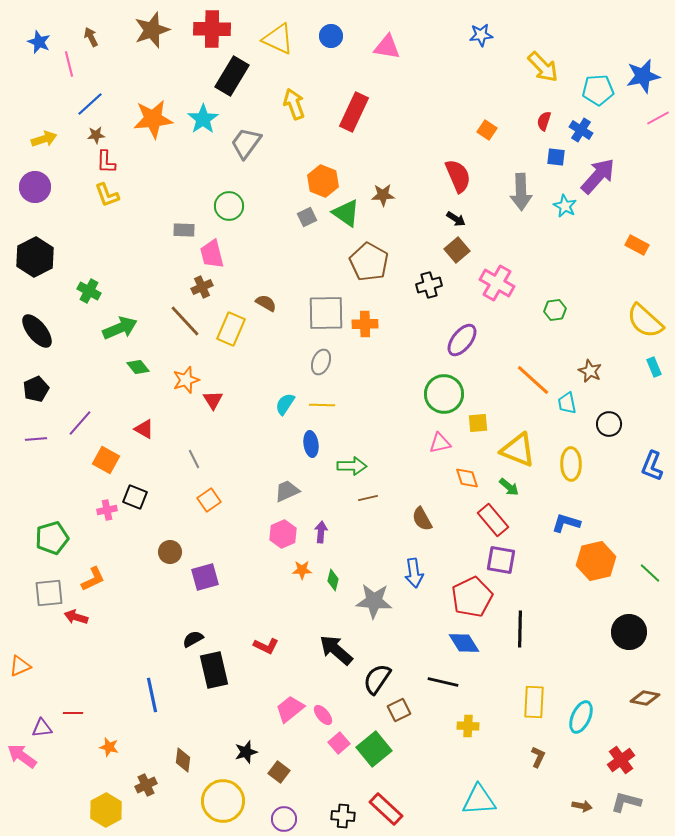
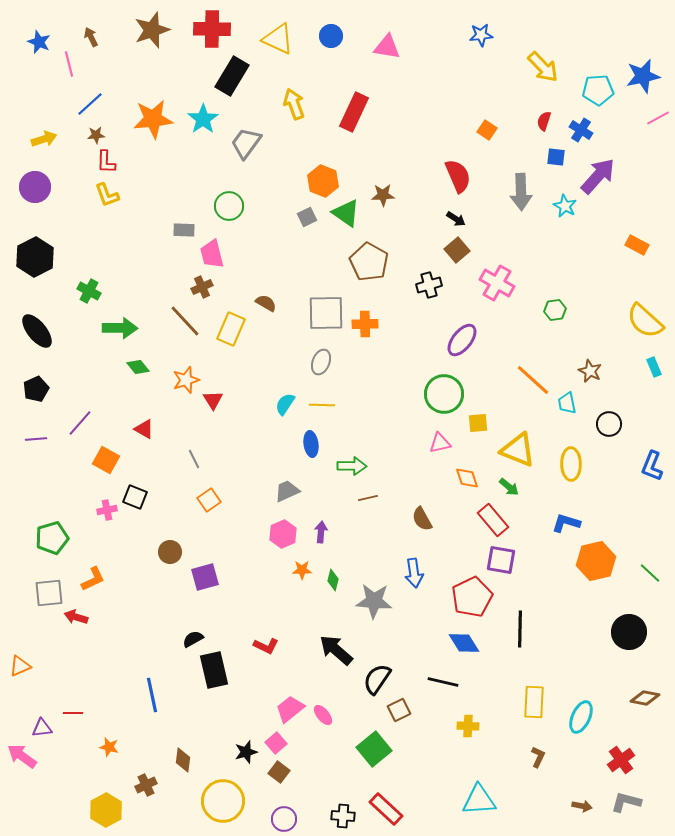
green arrow at (120, 328): rotated 24 degrees clockwise
pink square at (339, 743): moved 63 px left
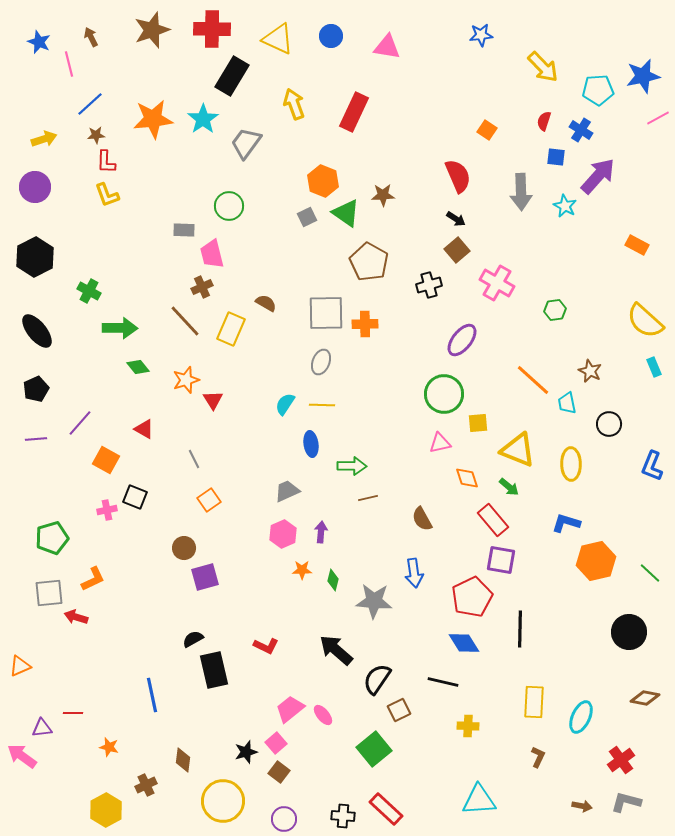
brown circle at (170, 552): moved 14 px right, 4 px up
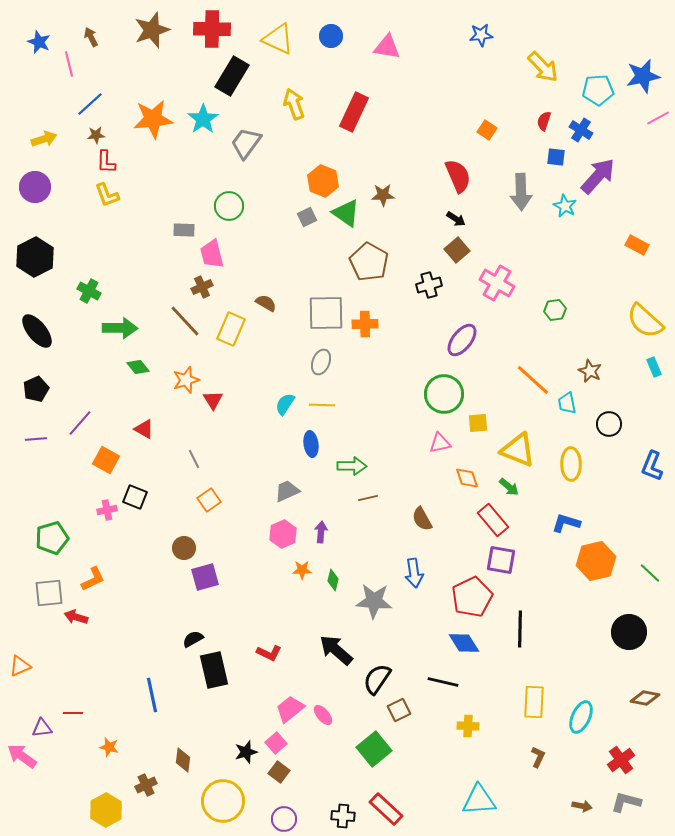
red L-shape at (266, 646): moved 3 px right, 7 px down
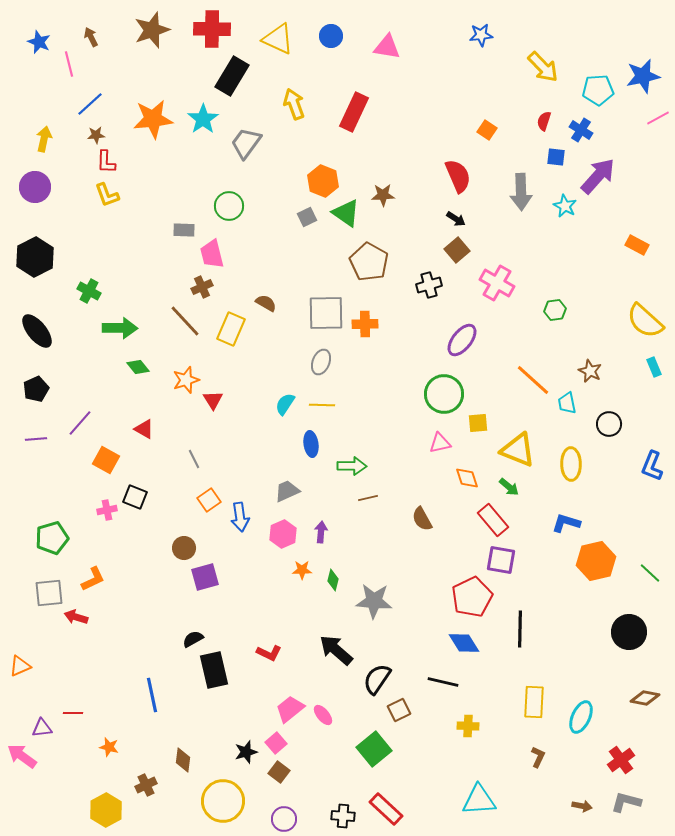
yellow arrow at (44, 139): rotated 60 degrees counterclockwise
blue arrow at (414, 573): moved 174 px left, 56 px up
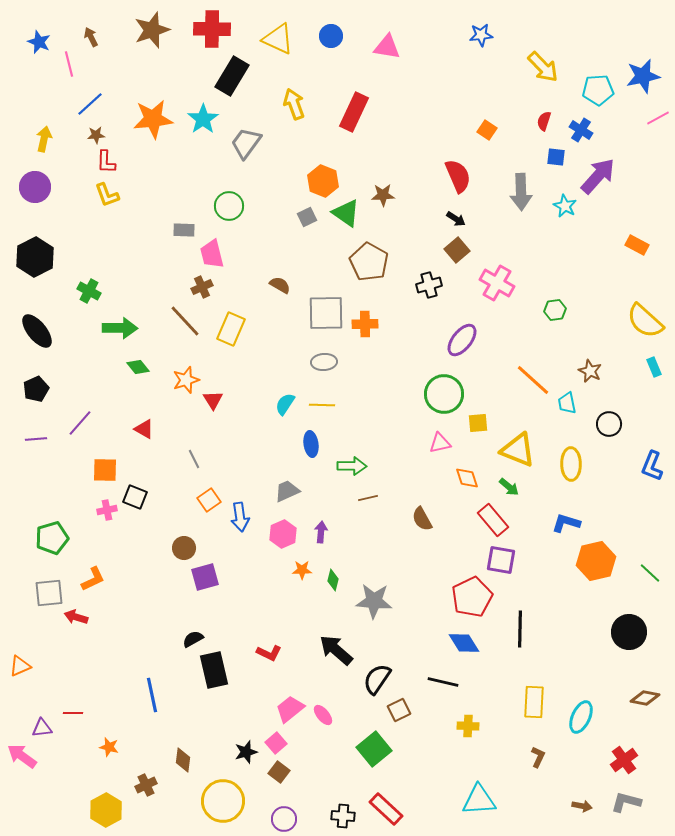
brown semicircle at (266, 303): moved 14 px right, 18 px up
gray ellipse at (321, 362): moved 3 px right; rotated 65 degrees clockwise
orange square at (106, 460): moved 1 px left, 10 px down; rotated 28 degrees counterclockwise
red cross at (621, 760): moved 3 px right
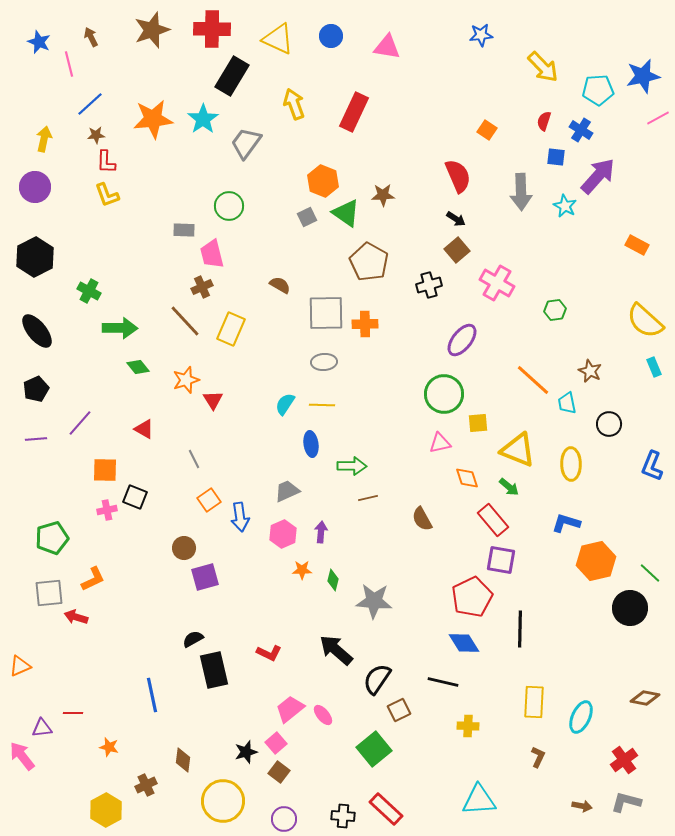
black circle at (629, 632): moved 1 px right, 24 px up
pink arrow at (22, 756): rotated 16 degrees clockwise
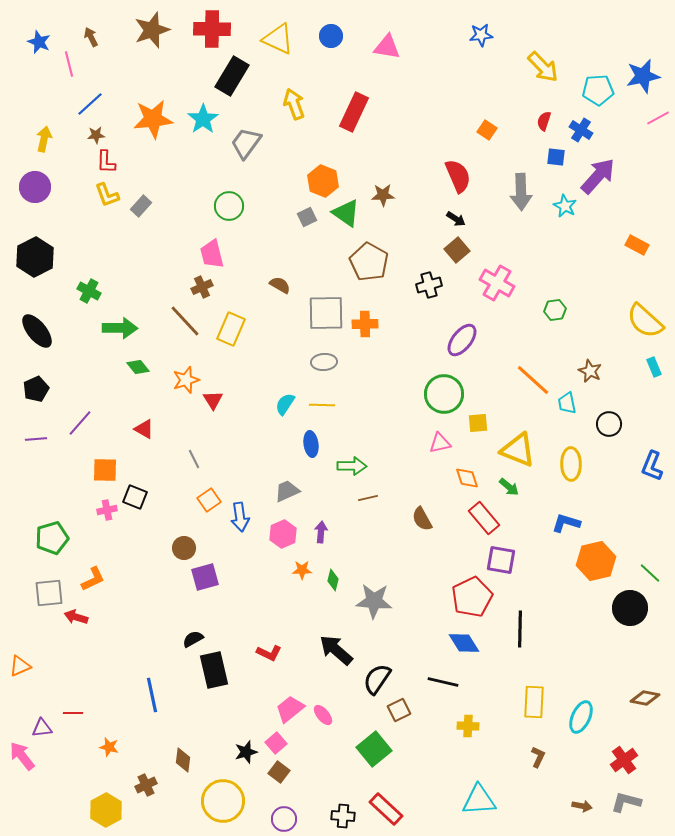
gray rectangle at (184, 230): moved 43 px left, 24 px up; rotated 50 degrees counterclockwise
red rectangle at (493, 520): moved 9 px left, 2 px up
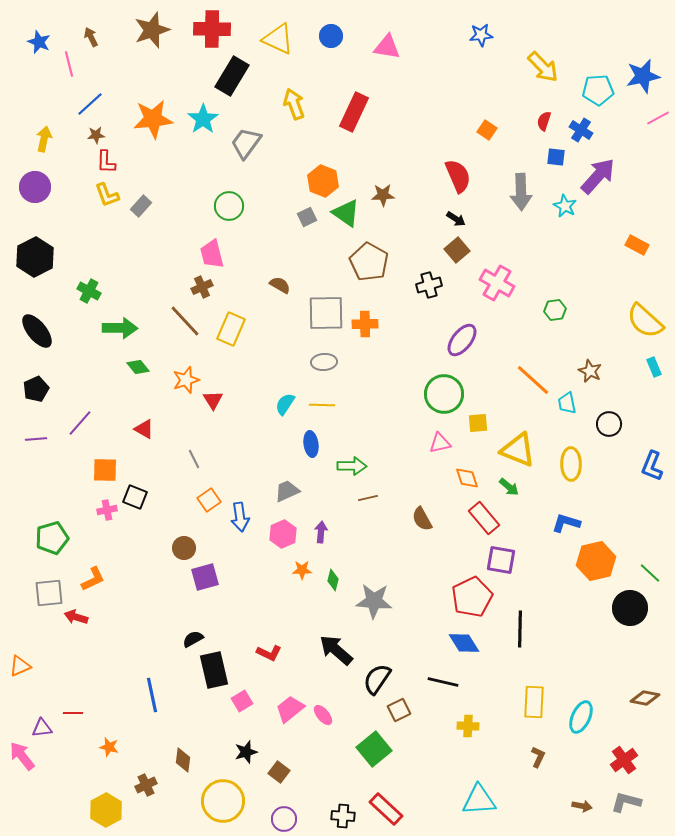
pink square at (276, 743): moved 34 px left, 42 px up; rotated 10 degrees clockwise
